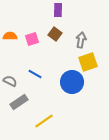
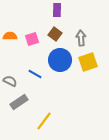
purple rectangle: moved 1 px left
gray arrow: moved 2 px up; rotated 14 degrees counterclockwise
blue circle: moved 12 px left, 22 px up
yellow line: rotated 18 degrees counterclockwise
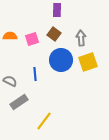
brown square: moved 1 px left
blue circle: moved 1 px right
blue line: rotated 56 degrees clockwise
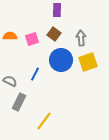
blue line: rotated 32 degrees clockwise
gray rectangle: rotated 30 degrees counterclockwise
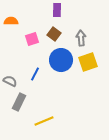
orange semicircle: moved 1 px right, 15 px up
yellow line: rotated 30 degrees clockwise
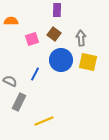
yellow square: rotated 30 degrees clockwise
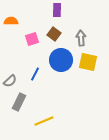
gray semicircle: rotated 112 degrees clockwise
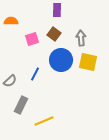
gray rectangle: moved 2 px right, 3 px down
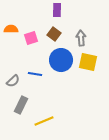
orange semicircle: moved 8 px down
pink square: moved 1 px left, 1 px up
blue line: rotated 72 degrees clockwise
gray semicircle: moved 3 px right
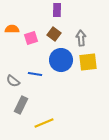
orange semicircle: moved 1 px right
yellow square: rotated 18 degrees counterclockwise
gray semicircle: rotated 80 degrees clockwise
yellow line: moved 2 px down
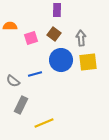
orange semicircle: moved 2 px left, 3 px up
blue line: rotated 24 degrees counterclockwise
